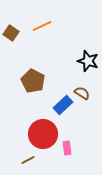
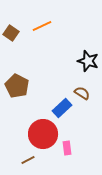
brown pentagon: moved 16 px left, 5 px down
blue rectangle: moved 1 px left, 3 px down
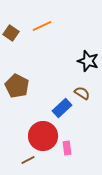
red circle: moved 2 px down
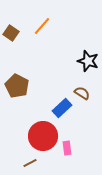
orange line: rotated 24 degrees counterclockwise
brown line: moved 2 px right, 3 px down
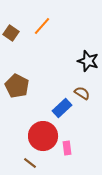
brown line: rotated 64 degrees clockwise
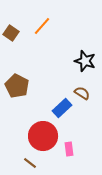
black star: moved 3 px left
pink rectangle: moved 2 px right, 1 px down
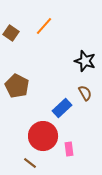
orange line: moved 2 px right
brown semicircle: moved 3 px right; rotated 28 degrees clockwise
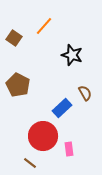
brown square: moved 3 px right, 5 px down
black star: moved 13 px left, 6 px up
brown pentagon: moved 1 px right, 1 px up
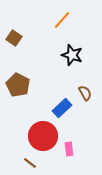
orange line: moved 18 px right, 6 px up
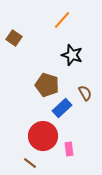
brown pentagon: moved 29 px right; rotated 10 degrees counterclockwise
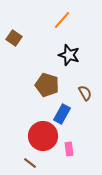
black star: moved 3 px left
blue rectangle: moved 6 px down; rotated 18 degrees counterclockwise
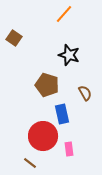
orange line: moved 2 px right, 6 px up
blue rectangle: rotated 42 degrees counterclockwise
